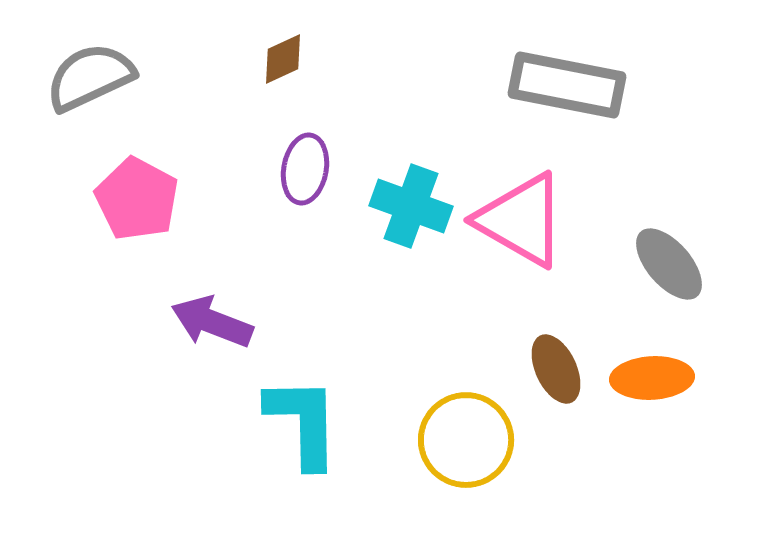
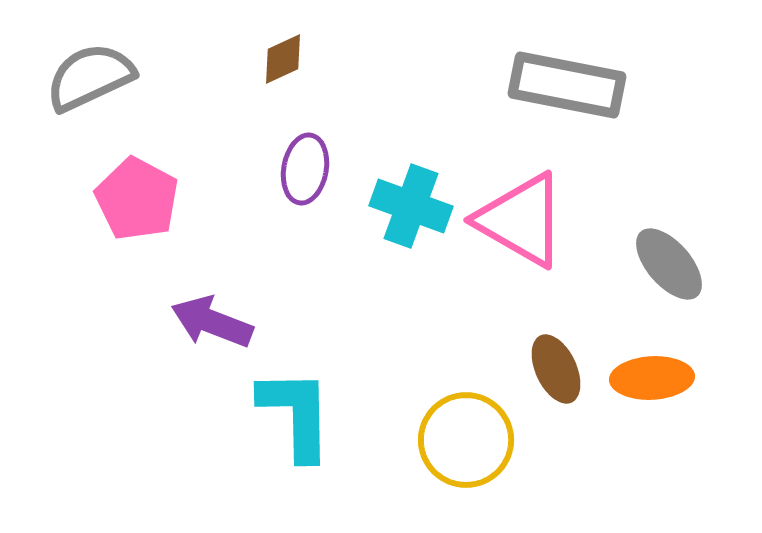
cyan L-shape: moved 7 px left, 8 px up
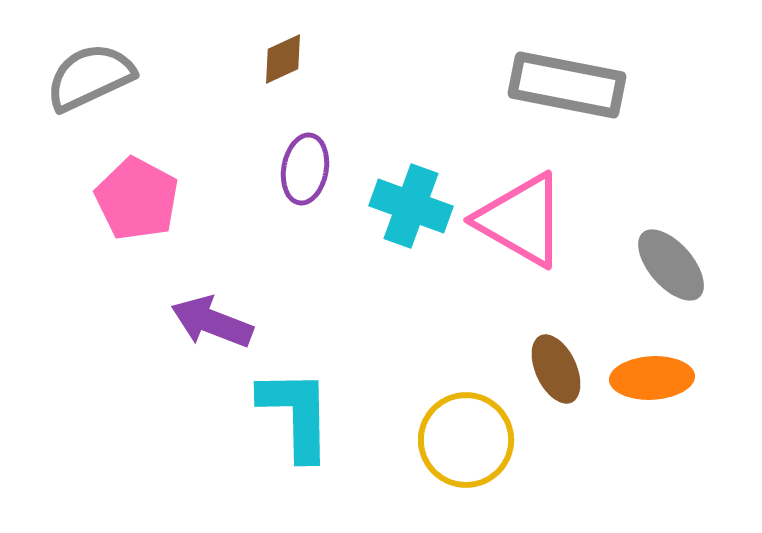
gray ellipse: moved 2 px right, 1 px down
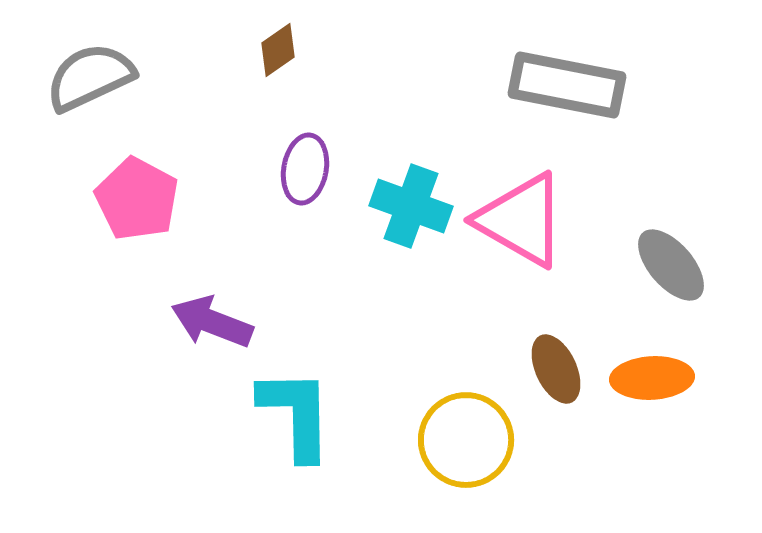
brown diamond: moved 5 px left, 9 px up; rotated 10 degrees counterclockwise
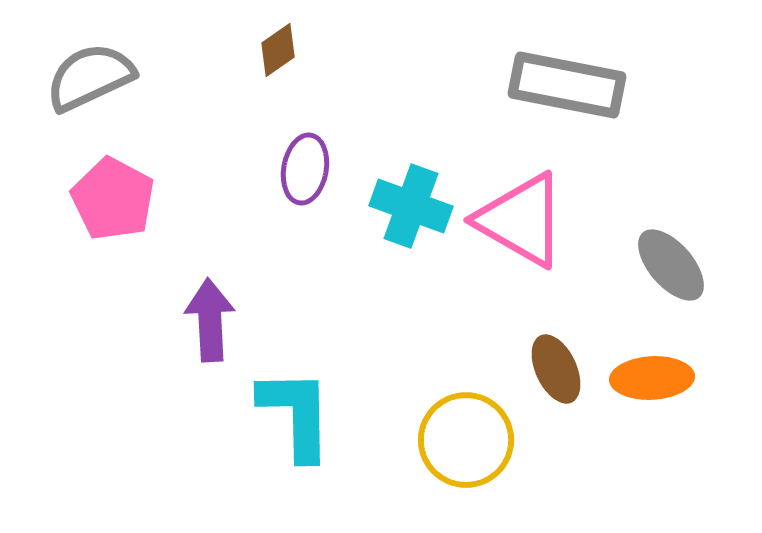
pink pentagon: moved 24 px left
purple arrow: moved 2 px left, 2 px up; rotated 66 degrees clockwise
